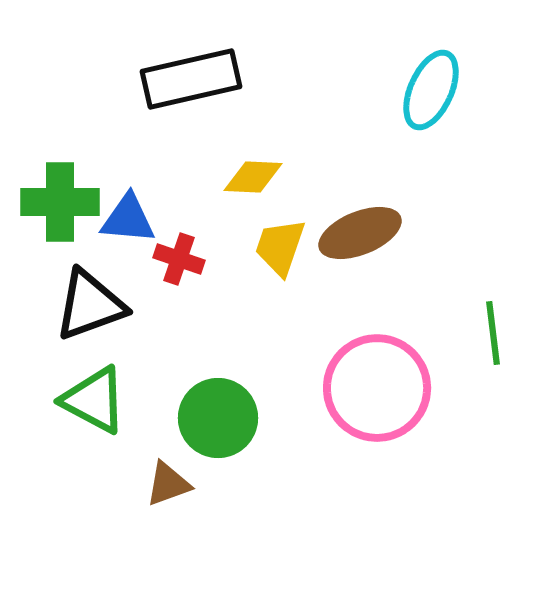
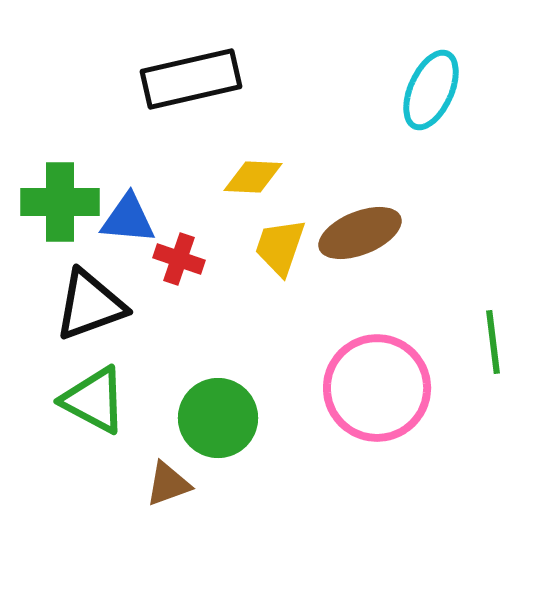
green line: moved 9 px down
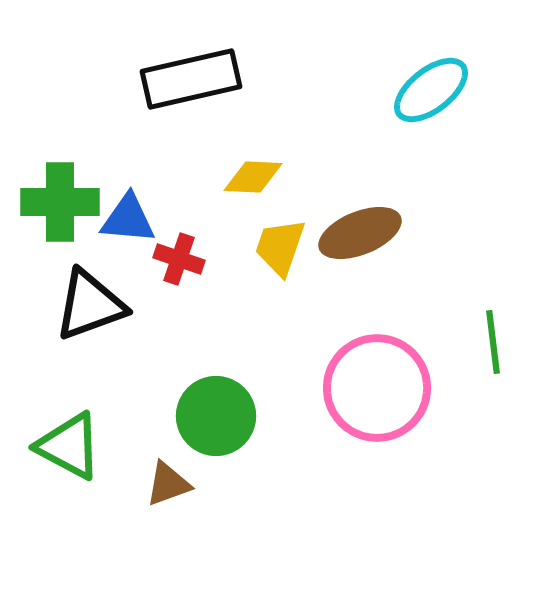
cyan ellipse: rotated 28 degrees clockwise
green triangle: moved 25 px left, 46 px down
green circle: moved 2 px left, 2 px up
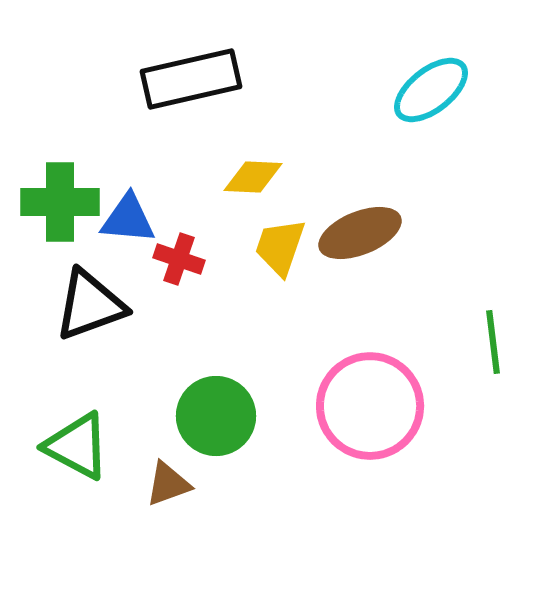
pink circle: moved 7 px left, 18 px down
green triangle: moved 8 px right
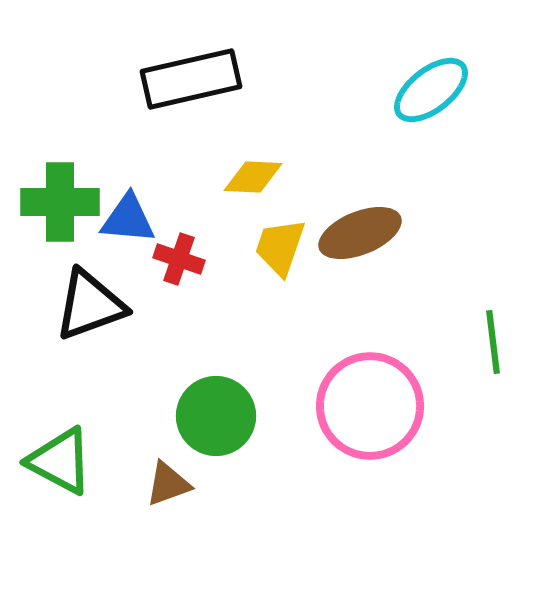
green triangle: moved 17 px left, 15 px down
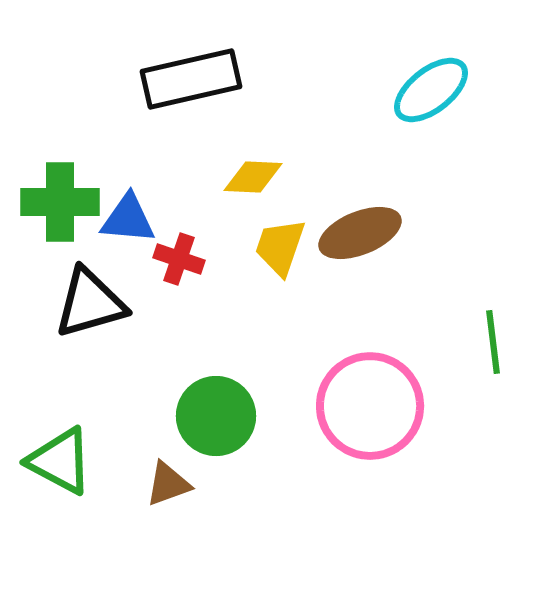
black triangle: moved 2 px up; rotated 4 degrees clockwise
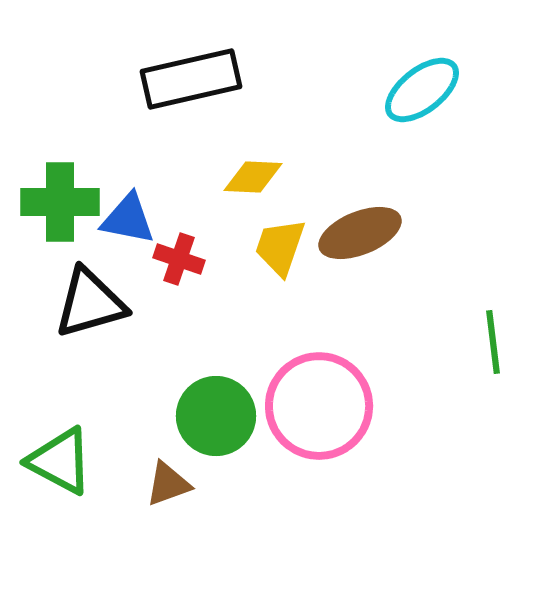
cyan ellipse: moved 9 px left
blue triangle: rotated 6 degrees clockwise
pink circle: moved 51 px left
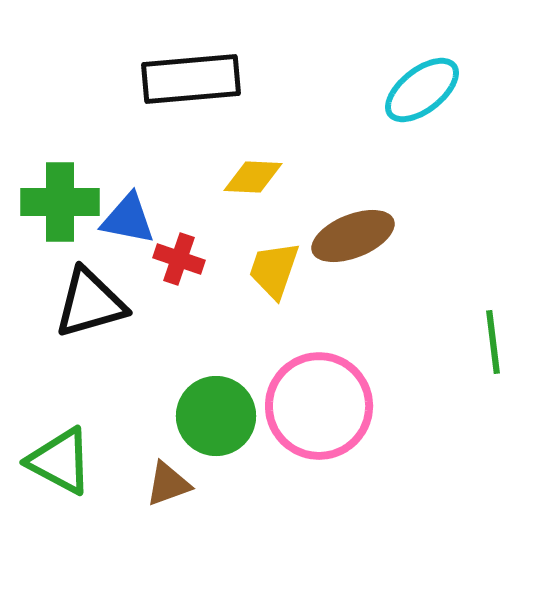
black rectangle: rotated 8 degrees clockwise
brown ellipse: moved 7 px left, 3 px down
yellow trapezoid: moved 6 px left, 23 px down
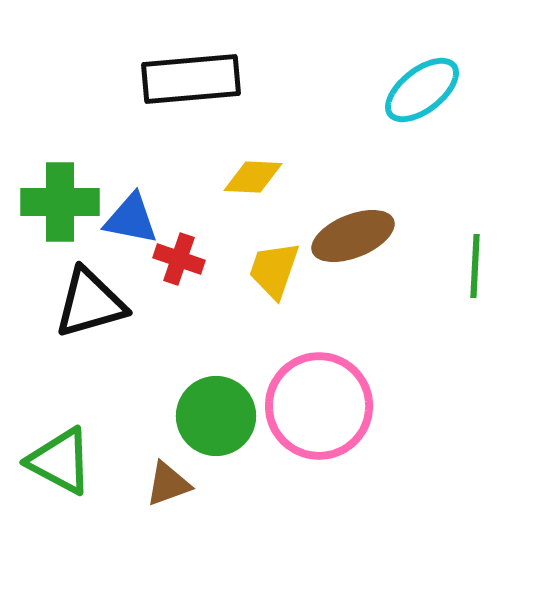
blue triangle: moved 3 px right
green line: moved 18 px left, 76 px up; rotated 10 degrees clockwise
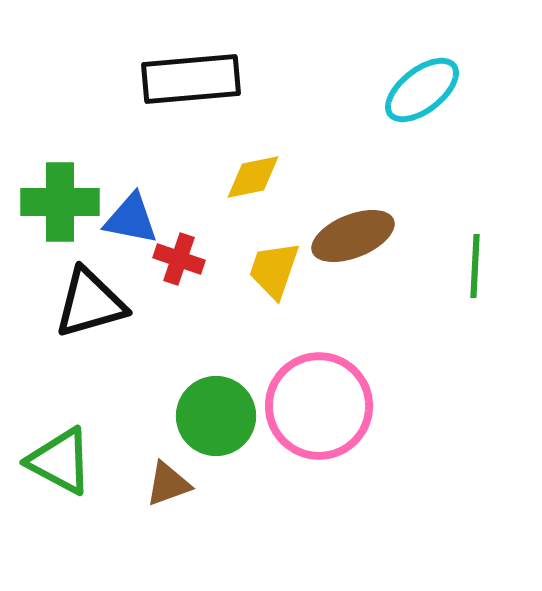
yellow diamond: rotated 14 degrees counterclockwise
